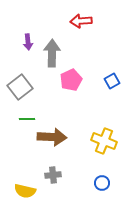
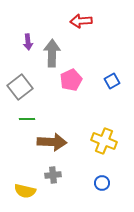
brown arrow: moved 5 px down
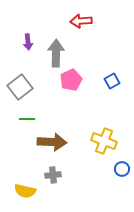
gray arrow: moved 4 px right
blue circle: moved 20 px right, 14 px up
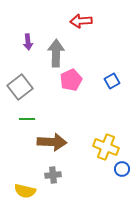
yellow cross: moved 2 px right, 6 px down
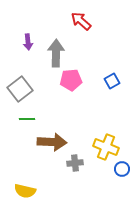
red arrow: rotated 45 degrees clockwise
pink pentagon: rotated 20 degrees clockwise
gray square: moved 2 px down
gray cross: moved 22 px right, 12 px up
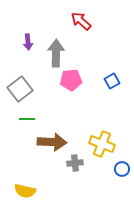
yellow cross: moved 4 px left, 3 px up
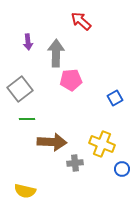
blue square: moved 3 px right, 17 px down
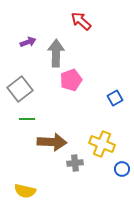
purple arrow: rotated 105 degrees counterclockwise
pink pentagon: rotated 15 degrees counterclockwise
